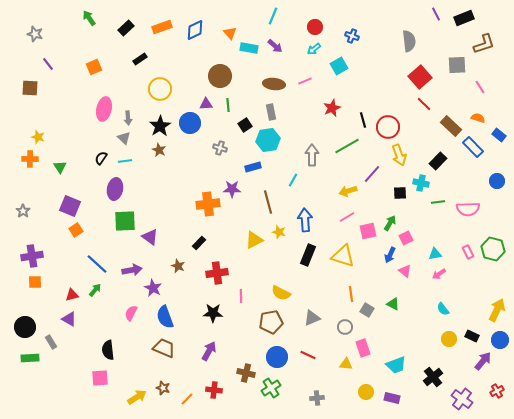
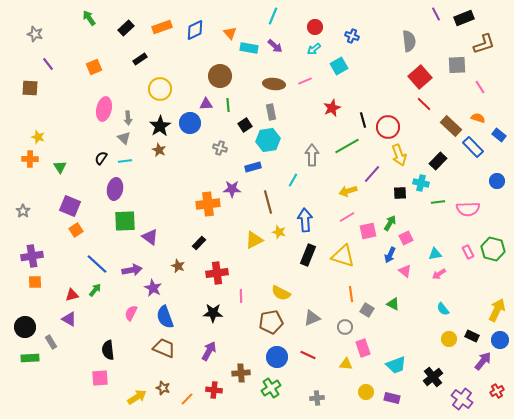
brown cross at (246, 373): moved 5 px left; rotated 18 degrees counterclockwise
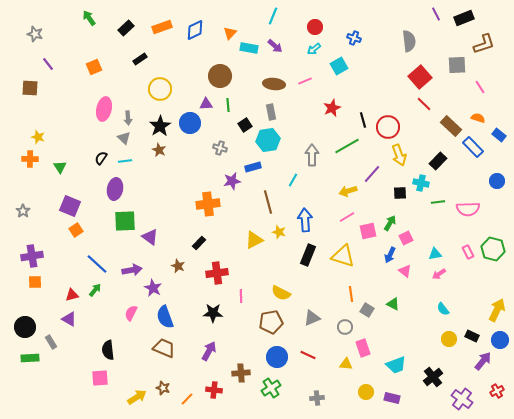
orange triangle at (230, 33): rotated 24 degrees clockwise
blue cross at (352, 36): moved 2 px right, 2 px down
purple star at (232, 189): moved 8 px up; rotated 12 degrees counterclockwise
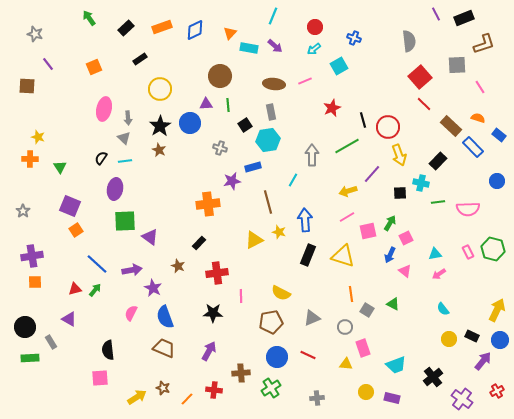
brown square at (30, 88): moved 3 px left, 2 px up
red triangle at (72, 295): moved 3 px right, 6 px up
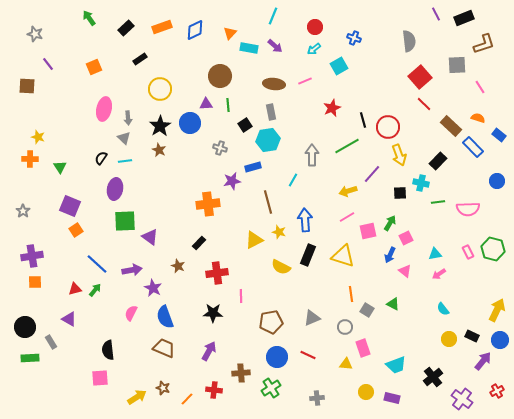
yellow semicircle at (281, 293): moved 26 px up
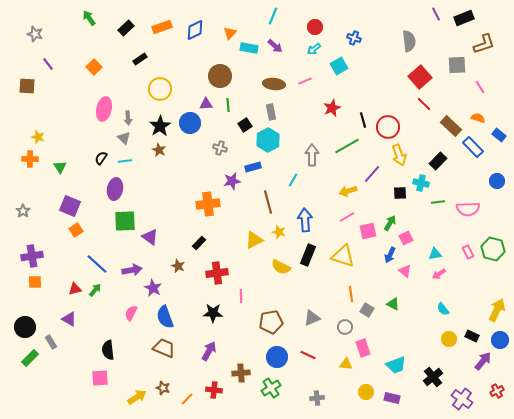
orange square at (94, 67): rotated 21 degrees counterclockwise
cyan hexagon at (268, 140): rotated 20 degrees counterclockwise
green rectangle at (30, 358): rotated 42 degrees counterclockwise
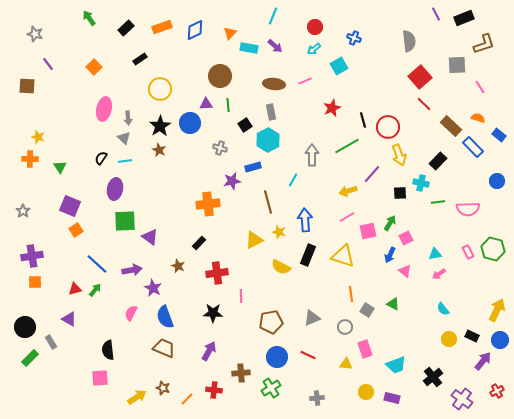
pink rectangle at (363, 348): moved 2 px right, 1 px down
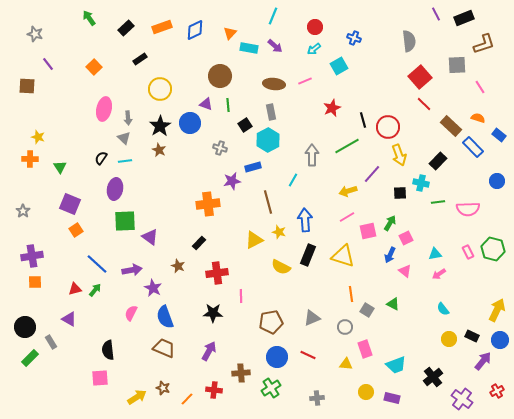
purple triangle at (206, 104): rotated 24 degrees clockwise
purple square at (70, 206): moved 2 px up
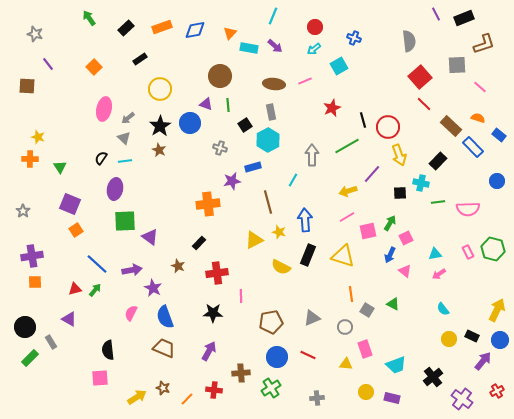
blue diamond at (195, 30): rotated 15 degrees clockwise
pink line at (480, 87): rotated 16 degrees counterclockwise
gray arrow at (128, 118): rotated 56 degrees clockwise
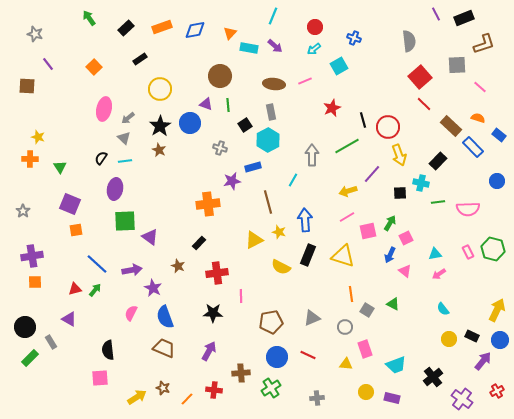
orange square at (76, 230): rotated 24 degrees clockwise
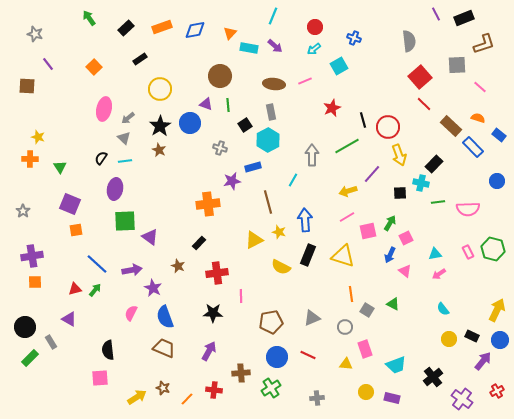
black rectangle at (438, 161): moved 4 px left, 3 px down
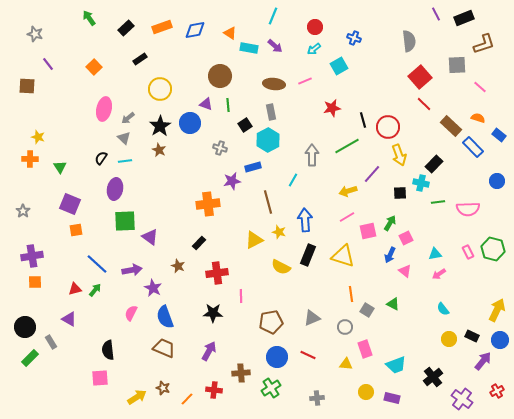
orange triangle at (230, 33): rotated 40 degrees counterclockwise
red star at (332, 108): rotated 12 degrees clockwise
